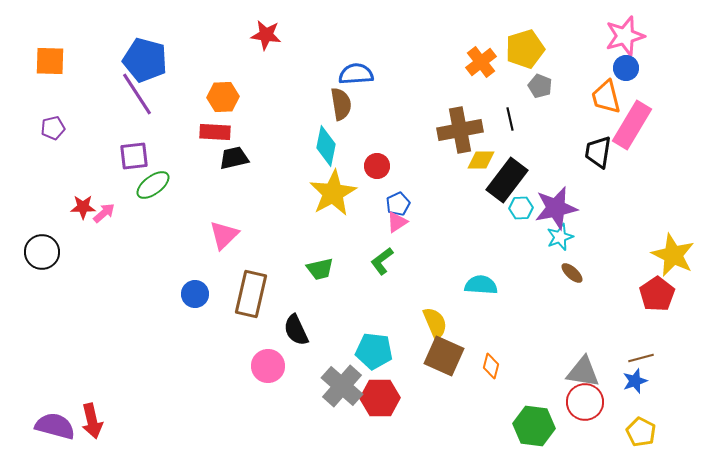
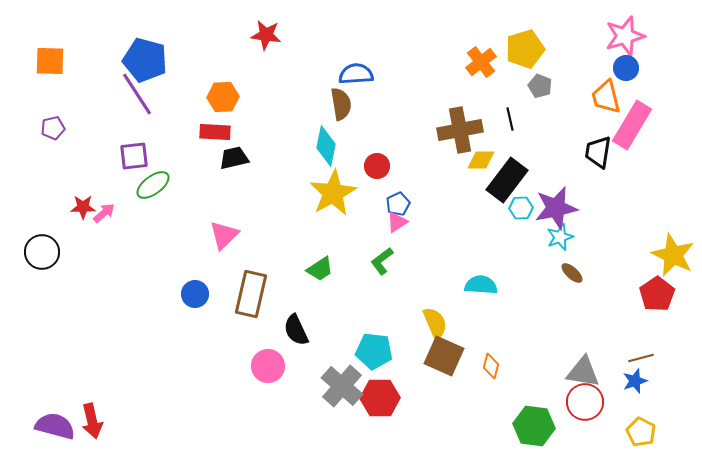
green trapezoid at (320, 269): rotated 20 degrees counterclockwise
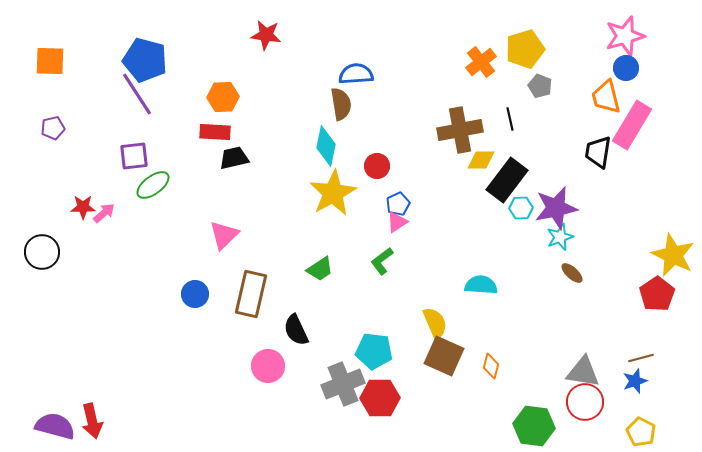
gray cross at (342, 386): moved 1 px right, 2 px up; rotated 27 degrees clockwise
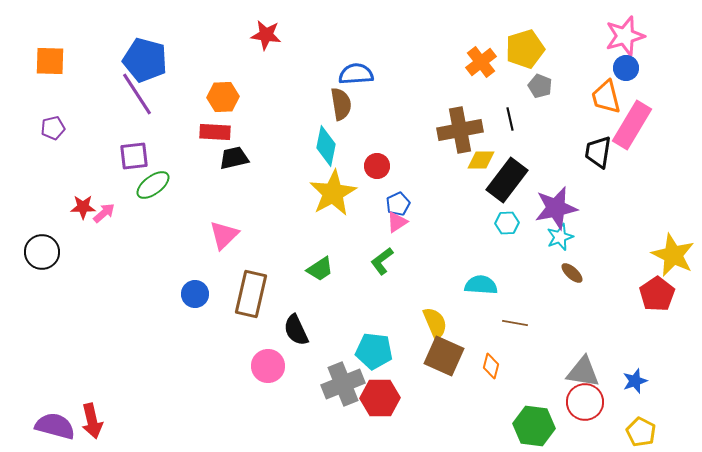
cyan hexagon at (521, 208): moved 14 px left, 15 px down
brown line at (641, 358): moved 126 px left, 35 px up; rotated 25 degrees clockwise
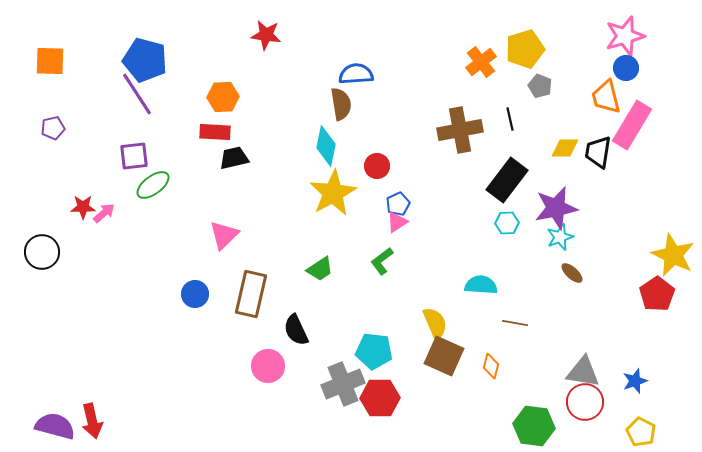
yellow diamond at (481, 160): moved 84 px right, 12 px up
